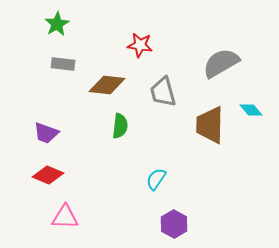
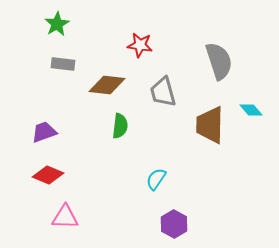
gray semicircle: moved 2 px left, 2 px up; rotated 102 degrees clockwise
purple trapezoid: moved 2 px left, 1 px up; rotated 140 degrees clockwise
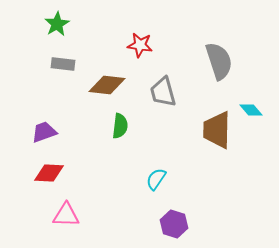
brown trapezoid: moved 7 px right, 5 px down
red diamond: moved 1 px right, 2 px up; rotated 20 degrees counterclockwise
pink triangle: moved 1 px right, 2 px up
purple hexagon: rotated 12 degrees counterclockwise
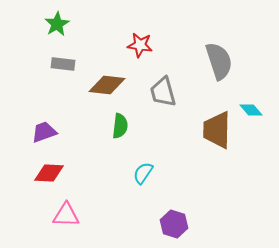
cyan semicircle: moved 13 px left, 6 px up
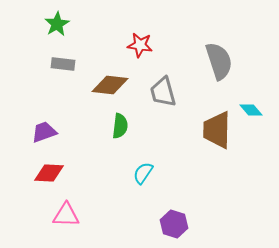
brown diamond: moved 3 px right
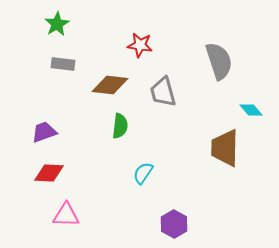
brown trapezoid: moved 8 px right, 18 px down
purple hexagon: rotated 12 degrees clockwise
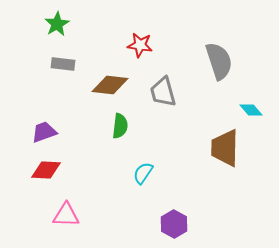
red diamond: moved 3 px left, 3 px up
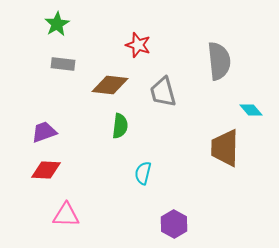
red star: moved 2 px left; rotated 10 degrees clockwise
gray semicircle: rotated 12 degrees clockwise
cyan semicircle: rotated 20 degrees counterclockwise
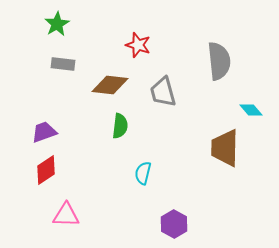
red diamond: rotated 36 degrees counterclockwise
